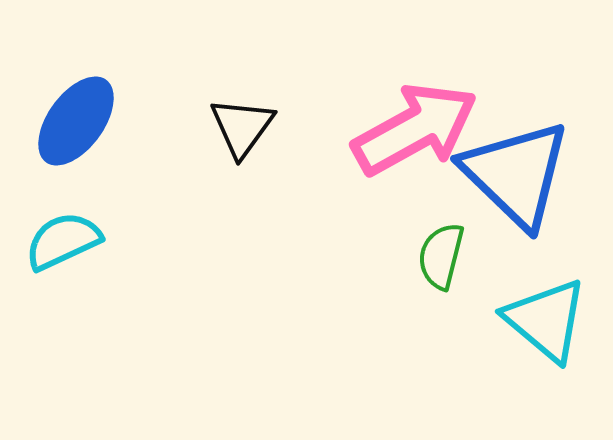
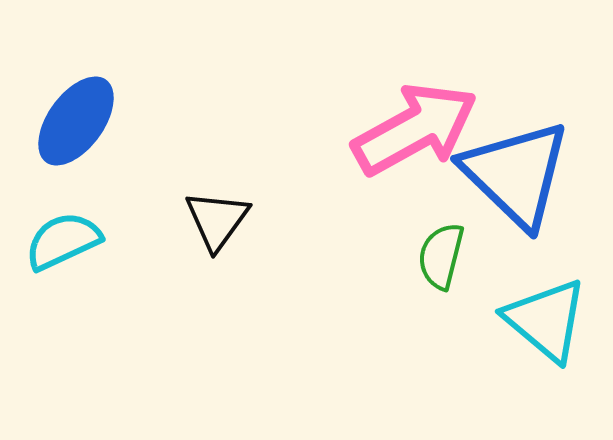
black triangle: moved 25 px left, 93 px down
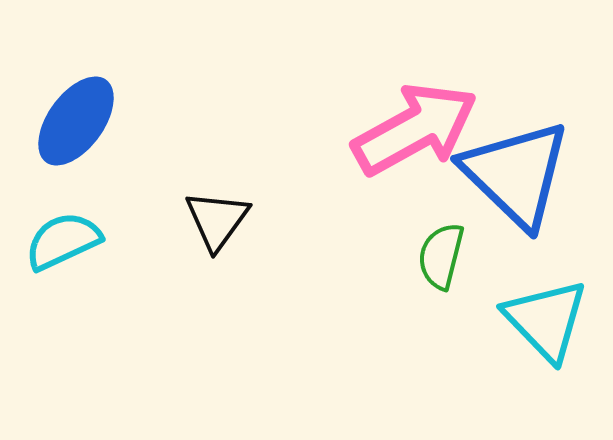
cyan triangle: rotated 6 degrees clockwise
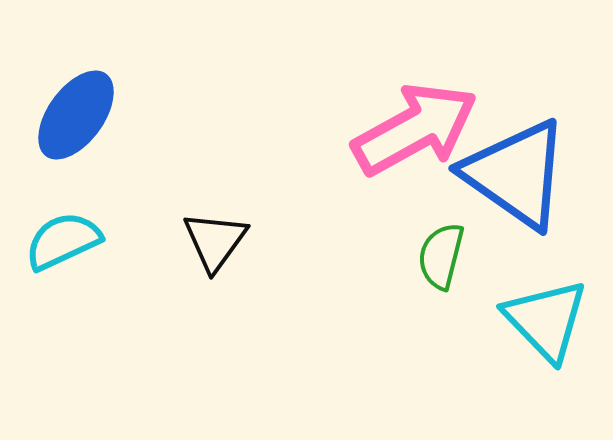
blue ellipse: moved 6 px up
blue triangle: rotated 9 degrees counterclockwise
black triangle: moved 2 px left, 21 px down
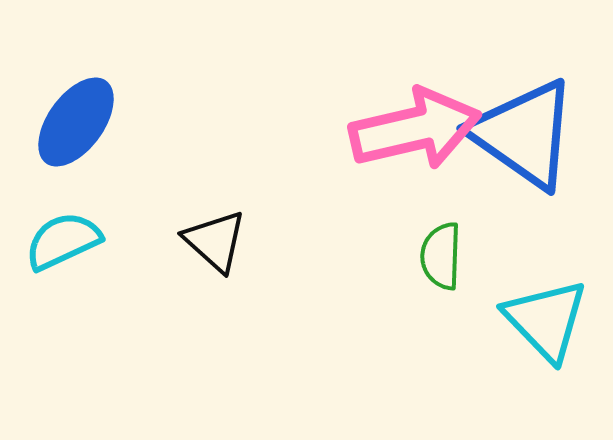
blue ellipse: moved 7 px down
pink arrow: rotated 16 degrees clockwise
blue triangle: moved 8 px right, 40 px up
black triangle: rotated 24 degrees counterclockwise
green semicircle: rotated 12 degrees counterclockwise
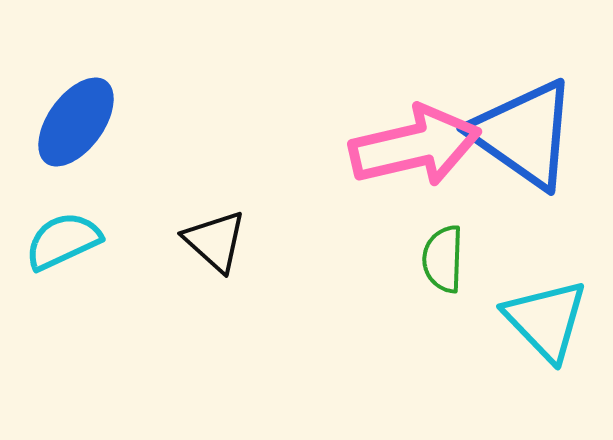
pink arrow: moved 17 px down
green semicircle: moved 2 px right, 3 px down
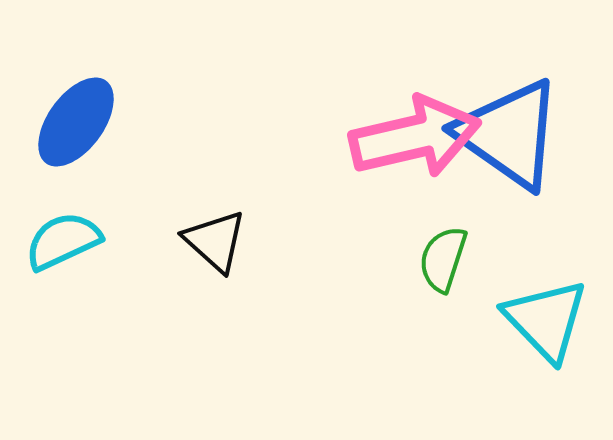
blue triangle: moved 15 px left
pink arrow: moved 9 px up
green semicircle: rotated 16 degrees clockwise
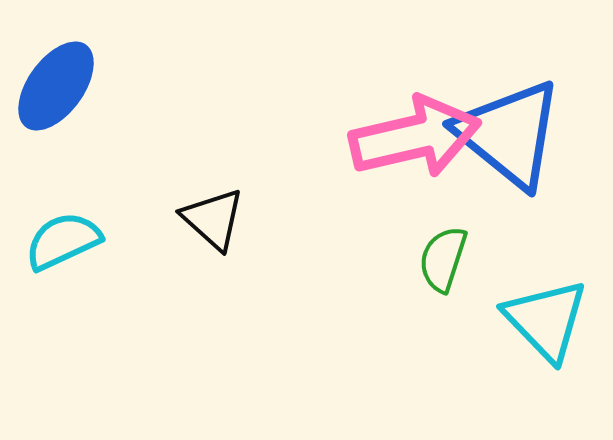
blue ellipse: moved 20 px left, 36 px up
blue triangle: rotated 4 degrees clockwise
black triangle: moved 2 px left, 22 px up
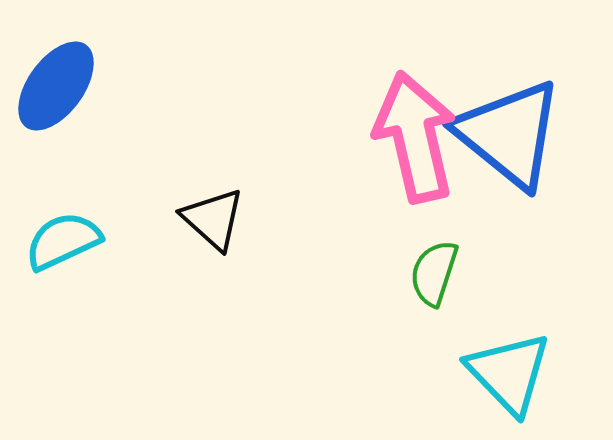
pink arrow: rotated 90 degrees counterclockwise
green semicircle: moved 9 px left, 14 px down
cyan triangle: moved 37 px left, 53 px down
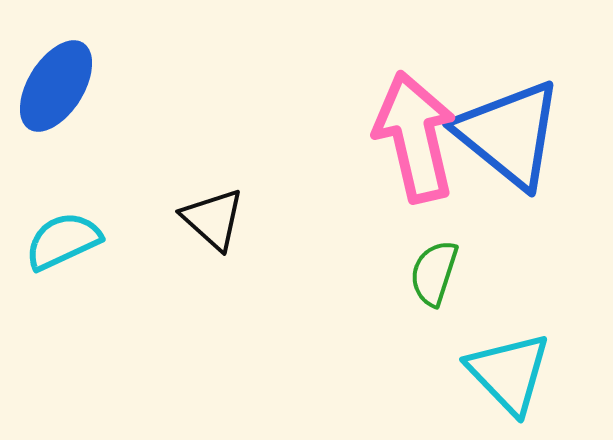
blue ellipse: rotated 4 degrees counterclockwise
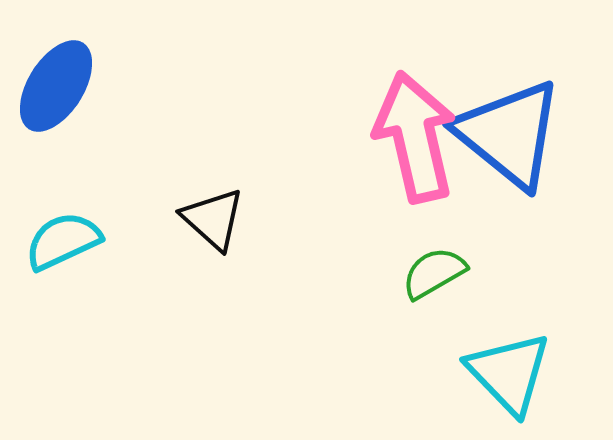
green semicircle: rotated 42 degrees clockwise
